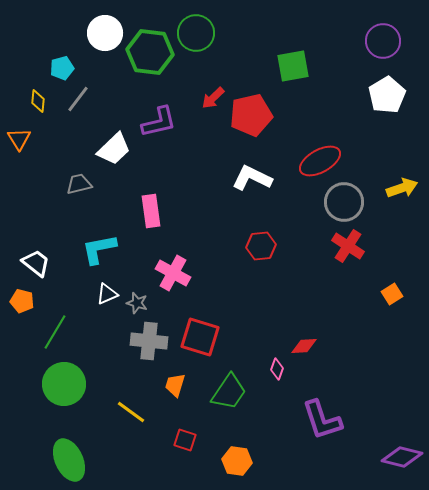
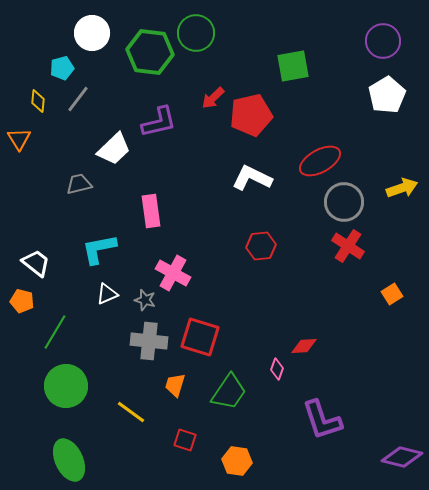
white circle at (105, 33): moved 13 px left
gray star at (137, 303): moved 8 px right, 3 px up
green circle at (64, 384): moved 2 px right, 2 px down
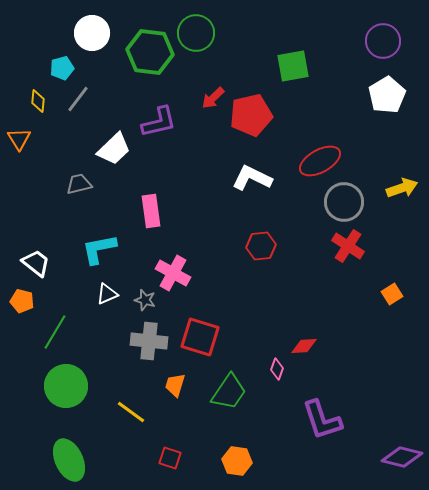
red square at (185, 440): moved 15 px left, 18 px down
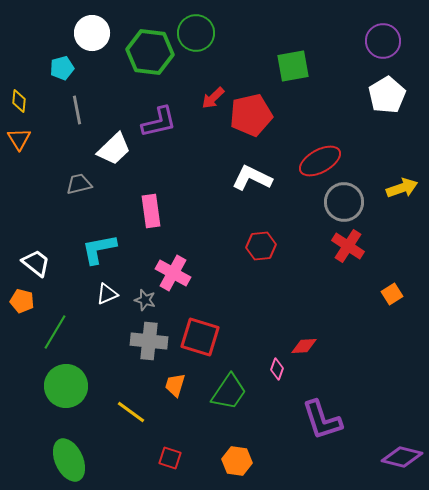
gray line at (78, 99): moved 1 px left, 11 px down; rotated 48 degrees counterclockwise
yellow diamond at (38, 101): moved 19 px left
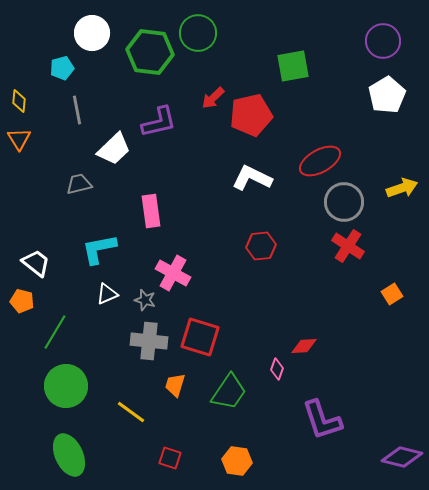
green circle at (196, 33): moved 2 px right
green ellipse at (69, 460): moved 5 px up
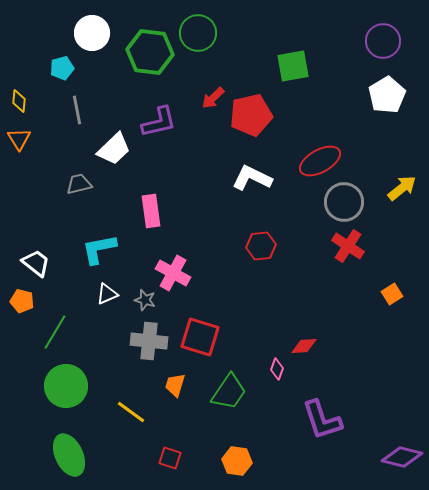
yellow arrow at (402, 188): rotated 20 degrees counterclockwise
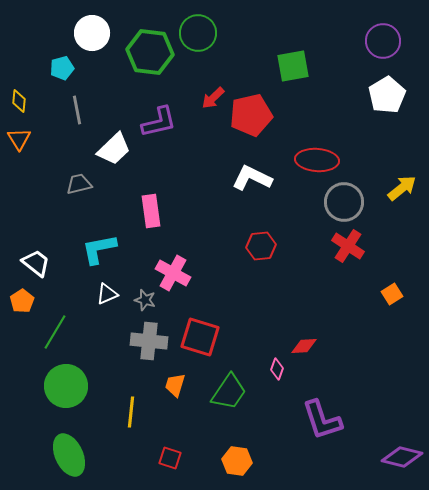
red ellipse at (320, 161): moved 3 px left, 1 px up; rotated 33 degrees clockwise
orange pentagon at (22, 301): rotated 25 degrees clockwise
yellow line at (131, 412): rotated 60 degrees clockwise
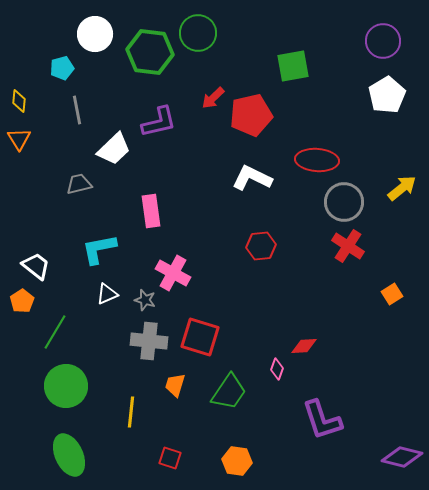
white circle at (92, 33): moved 3 px right, 1 px down
white trapezoid at (36, 263): moved 3 px down
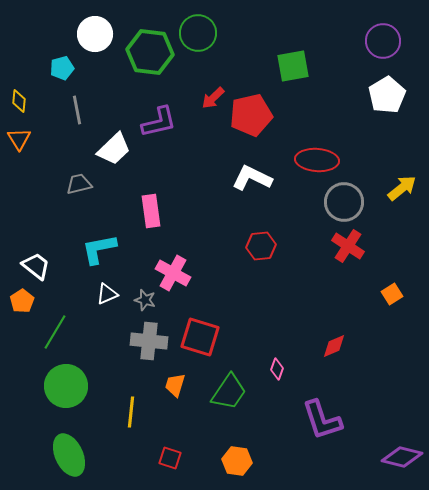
red diamond at (304, 346): moved 30 px right; rotated 20 degrees counterclockwise
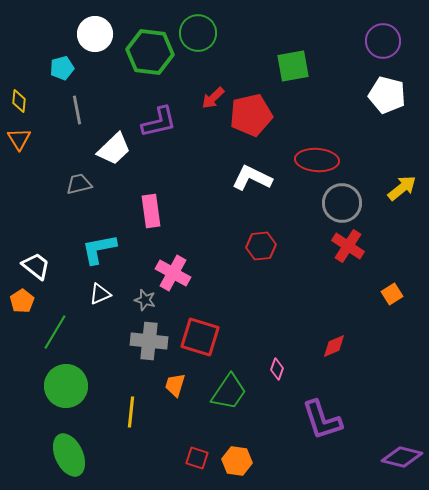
white pentagon at (387, 95): rotated 27 degrees counterclockwise
gray circle at (344, 202): moved 2 px left, 1 px down
white triangle at (107, 294): moved 7 px left
red square at (170, 458): moved 27 px right
